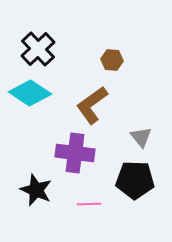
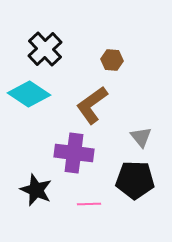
black cross: moved 7 px right
cyan diamond: moved 1 px left, 1 px down
purple cross: moved 1 px left
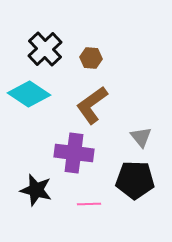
brown hexagon: moved 21 px left, 2 px up
black star: rotated 8 degrees counterclockwise
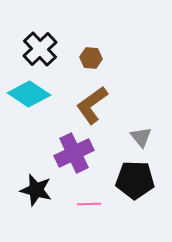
black cross: moved 5 px left
purple cross: rotated 33 degrees counterclockwise
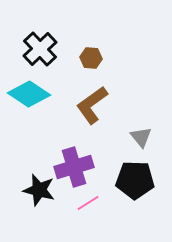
purple cross: moved 14 px down; rotated 9 degrees clockwise
black star: moved 3 px right
pink line: moved 1 px left, 1 px up; rotated 30 degrees counterclockwise
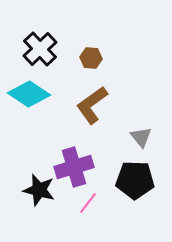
pink line: rotated 20 degrees counterclockwise
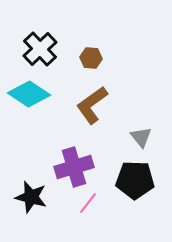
black star: moved 8 px left, 7 px down
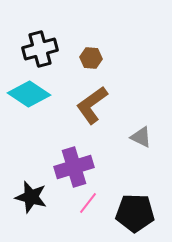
black cross: rotated 28 degrees clockwise
gray triangle: rotated 25 degrees counterclockwise
black pentagon: moved 33 px down
